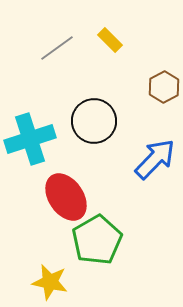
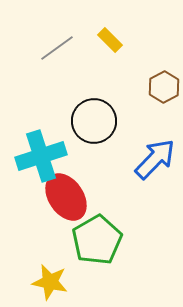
cyan cross: moved 11 px right, 17 px down
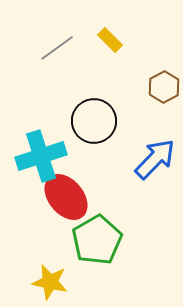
red ellipse: rotated 6 degrees counterclockwise
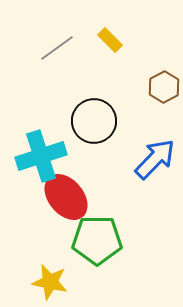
green pentagon: rotated 30 degrees clockwise
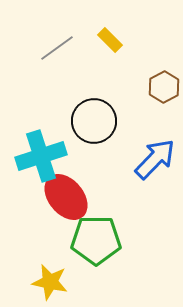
green pentagon: moved 1 px left
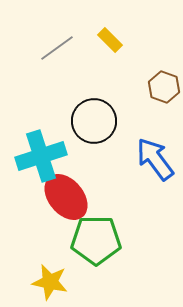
brown hexagon: rotated 12 degrees counterclockwise
blue arrow: rotated 81 degrees counterclockwise
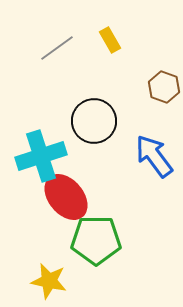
yellow rectangle: rotated 15 degrees clockwise
blue arrow: moved 1 px left, 3 px up
yellow star: moved 1 px left, 1 px up
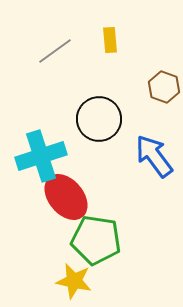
yellow rectangle: rotated 25 degrees clockwise
gray line: moved 2 px left, 3 px down
black circle: moved 5 px right, 2 px up
green pentagon: rotated 9 degrees clockwise
yellow star: moved 25 px right
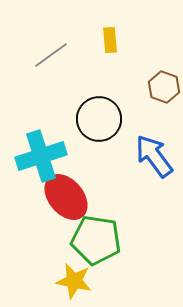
gray line: moved 4 px left, 4 px down
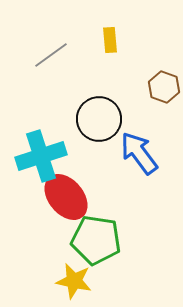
blue arrow: moved 15 px left, 3 px up
